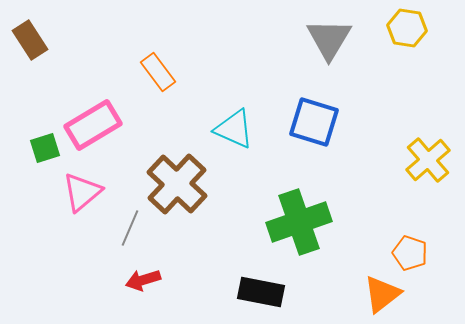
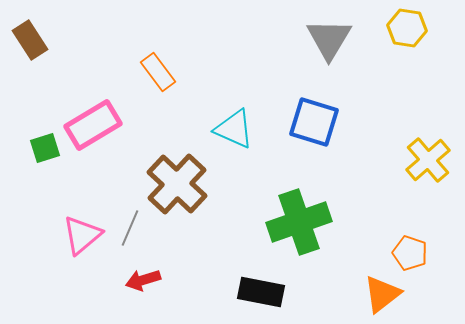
pink triangle: moved 43 px down
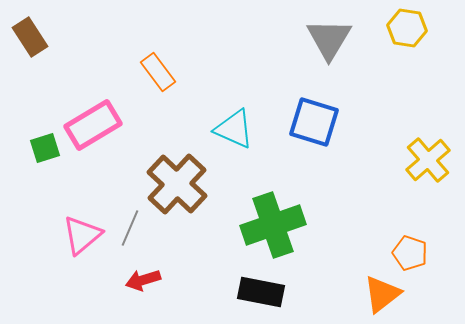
brown rectangle: moved 3 px up
green cross: moved 26 px left, 3 px down
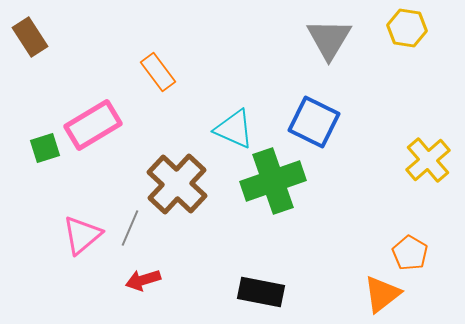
blue square: rotated 9 degrees clockwise
green cross: moved 44 px up
orange pentagon: rotated 12 degrees clockwise
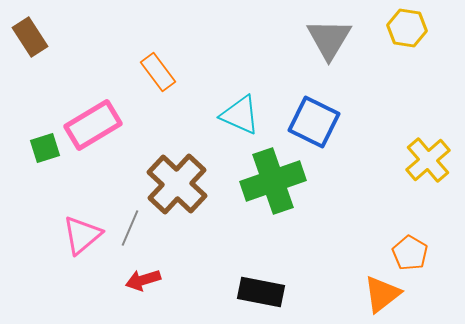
cyan triangle: moved 6 px right, 14 px up
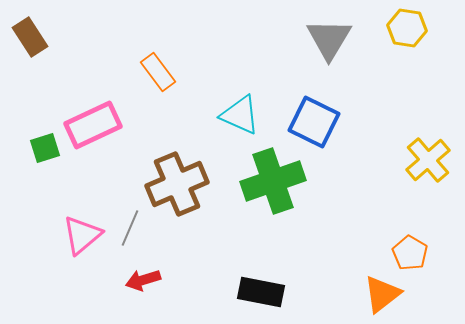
pink rectangle: rotated 6 degrees clockwise
brown cross: rotated 24 degrees clockwise
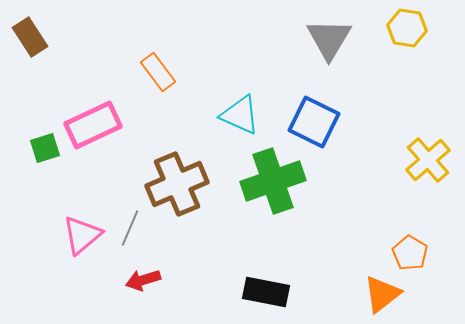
black rectangle: moved 5 px right
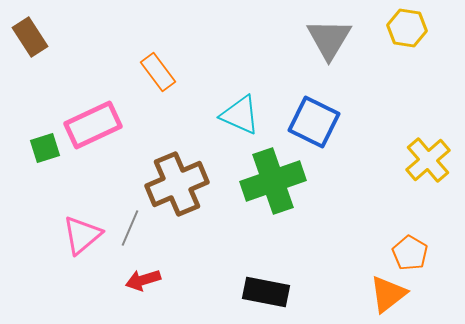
orange triangle: moved 6 px right
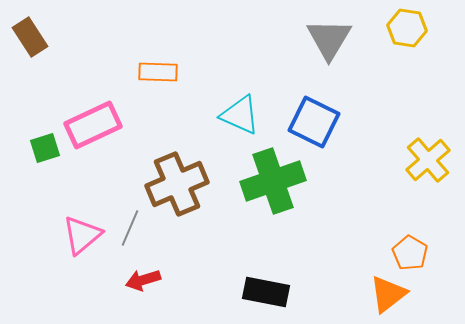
orange rectangle: rotated 51 degrees counterclockwise
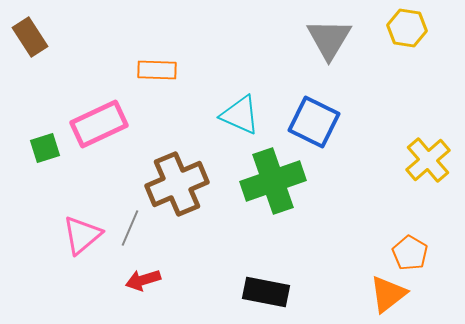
orange rectangle: moved 1 px left, 2 px up
pink rectangle: moved 6 px right, 1 px up
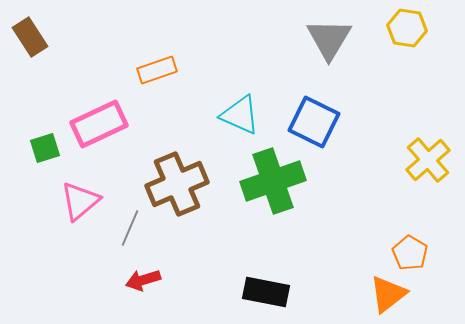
orange rectangle: rotated 21 degrees counterclockwise
pink triangle: moved 2 px left, 34 px up
